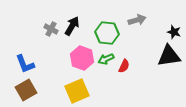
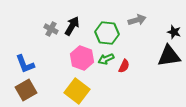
yellow square: rotated 30 degrees counterclockwise
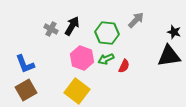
gray arrow: moved 1 px left; rotated 30 degrees counterclockwise
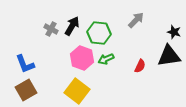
green hexagon: moved 8 px left
red semicircle: moved 16 px right
